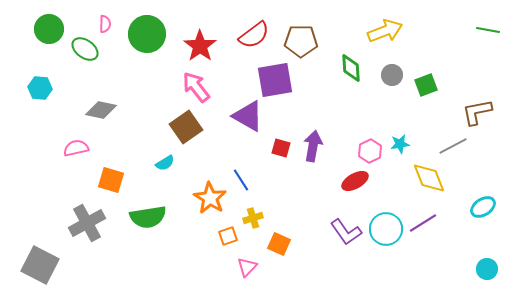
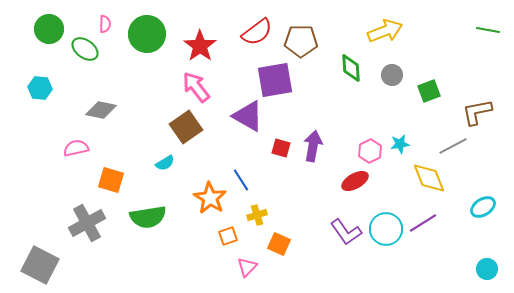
red semicircle at (254, 35): moved 3 px right, 3 px up
green square at (426, 85): moved 3 px right, 6 px down
yellow cross at (253, 218): moved 4 px right, 3 px up
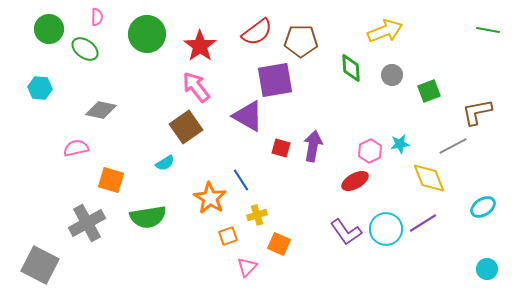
pink semicircle at (105, 24): moved 8 px left, 7 px up
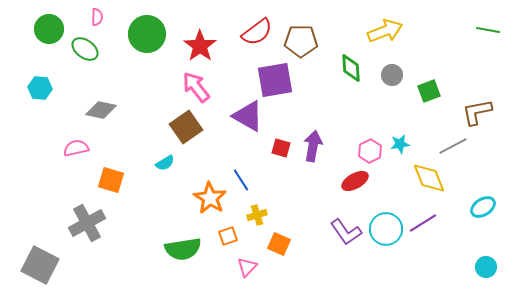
green semicircle at (148, 217): moved 35 px right, 32 px down
cyan circle at (487, 269): moved 1 px left, 2 px up
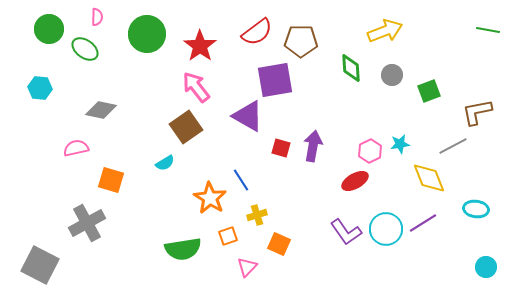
cyan ellipse at (483, 207): moved 7 px left, 2 px down; rotated 40 degrees clockwise
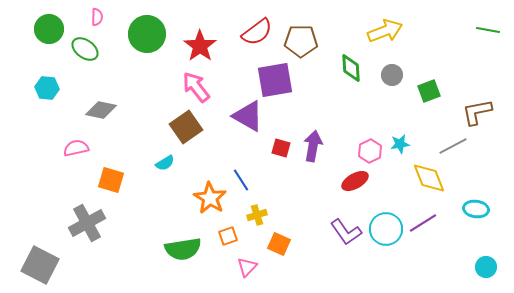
cyan hexagon at (40, 88): moved 7 px right
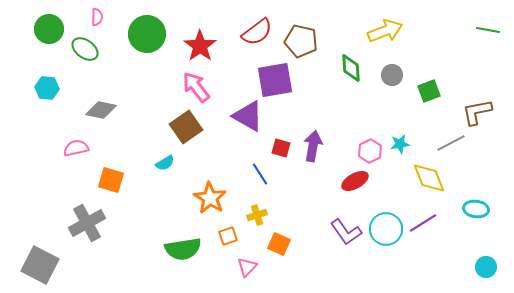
brown pentagon at (301, 41): rotated 12 degrees clockwise
gray line at (453, 146): moved 2 px left, 3 px up
blue line at (241, 180): moved 19 px right, 6 px up
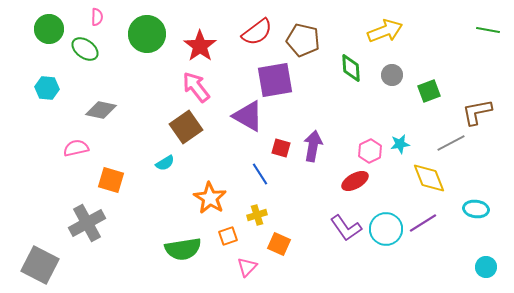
brown pentagon at (301, 41): moved 2 px right, 1 px up
purple L-shape at (346, 232): moved 4 px up
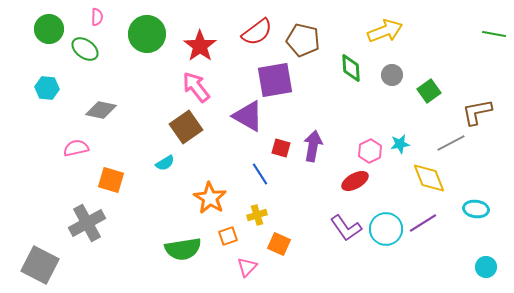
green line at (488, 30): moved 6 px right, 4 px down
green square at (429, 91): rotated 15 degrees counterclockwise
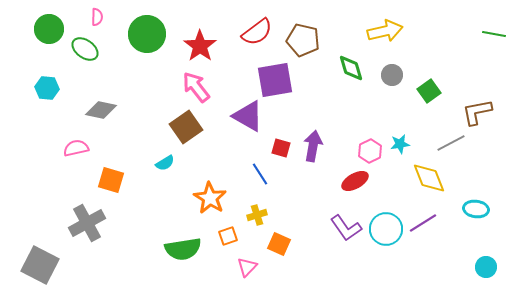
yellow arrow at (385, 31): rotated 8 degrees clockwise
green diamond at (351, 68): rotated 12 degrees counterclockwise
